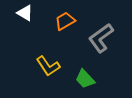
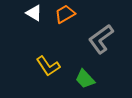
white triangle: moved 9 px right
orange trapezoid: moved 7 px up
gray L-shape: moved 1 px down
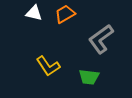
white triangle: rotated 18 degrees counterclockwise
green trapezoid: moved 4 px right, 2 px up; rotated 40 degrees counterclockwise
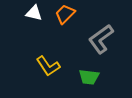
orange trapezoid: rotated 15 degrees counterclockwise
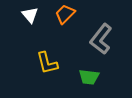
white triangle: moved 4 px left, 2 px down; rotated 36 degrees clockwise
gray L-shape: rotated 16 degrees counterclockwise
yellow L-shape: moved 1 px left, 3 px up; rotated 20 degrees clockwise
